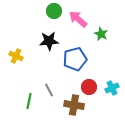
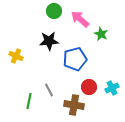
pink arrow: moved 2 px right
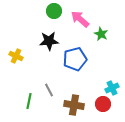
red circle: moved 14 px right, 17 px down
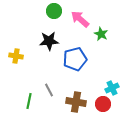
yellow cross: rotated 16 degrees counterclockwise
brown cross: moved 2 px right, 3 px up
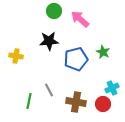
green star: moved 2 px right, 18 px down
blue pentagon: moved 1 px right
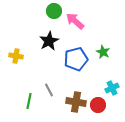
pink arrow: moved 5 px left, 2 px down
black star: rotated 24 degrees counterclockwise
red circle: moved 5 px left, 1 px down
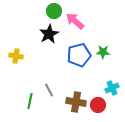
black star: moved 7 px up
green star: rotated 24 degrees counterclockwise
blue pentagon: moved 3 px right, 4 px up
green line: moved 1 px right
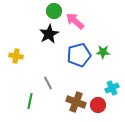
gray line: moved 1 px left, 7 px up
brown cross: rotated 12 degrees clockwise
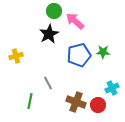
yellow cross: rotated 24 degrees counterclockwise
